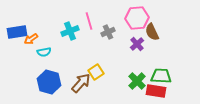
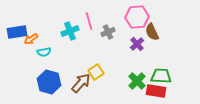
pink hexagon: moved 1 px up
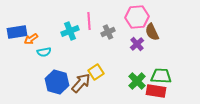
pink line: rotated 12 degrees clockwise
blue hexagon: moved 8 px right
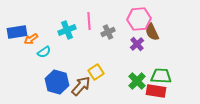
pink hexagon: moved 2 px right, 2 px down
cyan cross: moved 3 px left, 1 px up
cyan semicircle: rotated 24 degrees counterclockwise
brown arrow: moved 3 px down
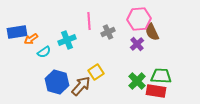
cyan cross: moved 10 px down
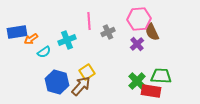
yellow square: moved 9 px left
red rectangle: moved 5 px left
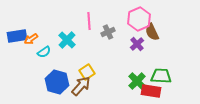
pink hexagon: rotated 20 degrees counterclockwise
blue rectangle: moved 4 px down
cyan cross: rotated 24 degrees counterclockwise
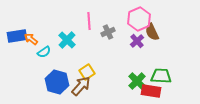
orange arrow: rotated 72 degrees clockwise
purple cross: moved 3 px up
